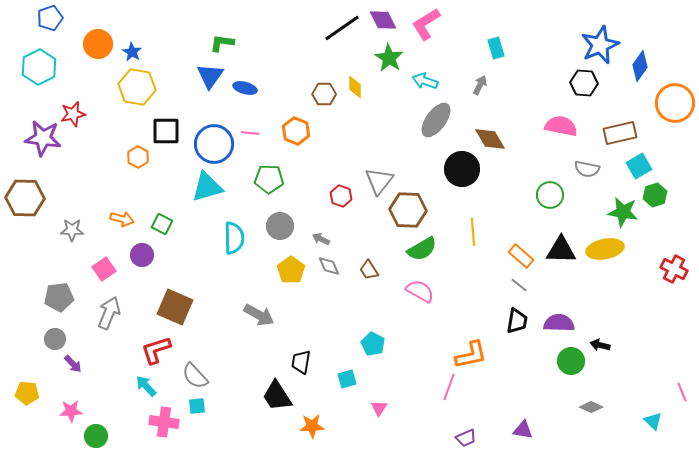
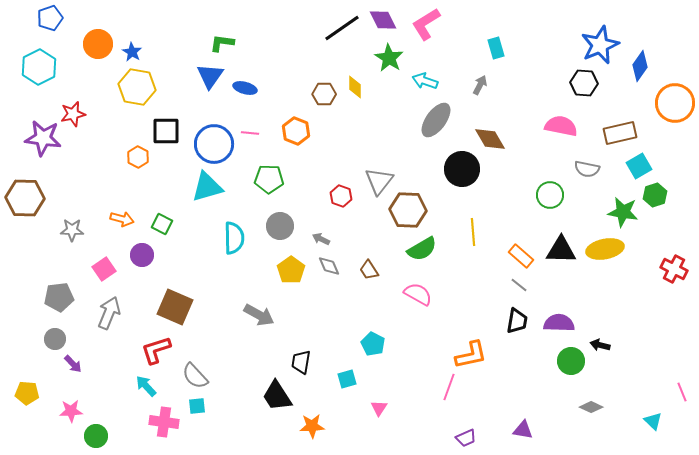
pink semicircle at (420, 291): moved 2 px left, 3 px down
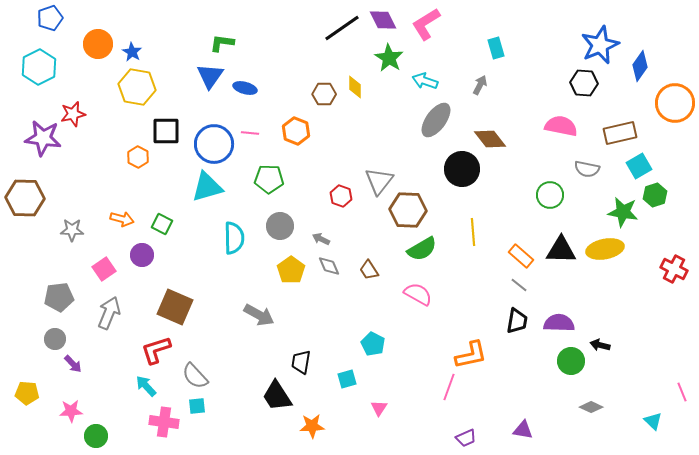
brown diamond at (490, 139): rotated 8 degrees counterclockwise
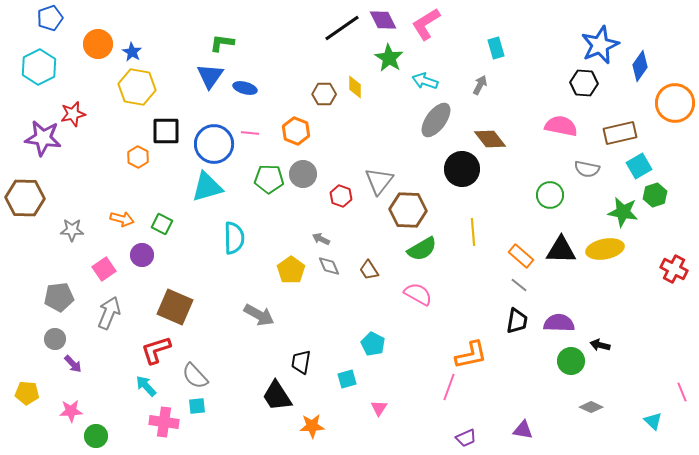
gray circle at (280, 226): moved 23 px right, 52 px up
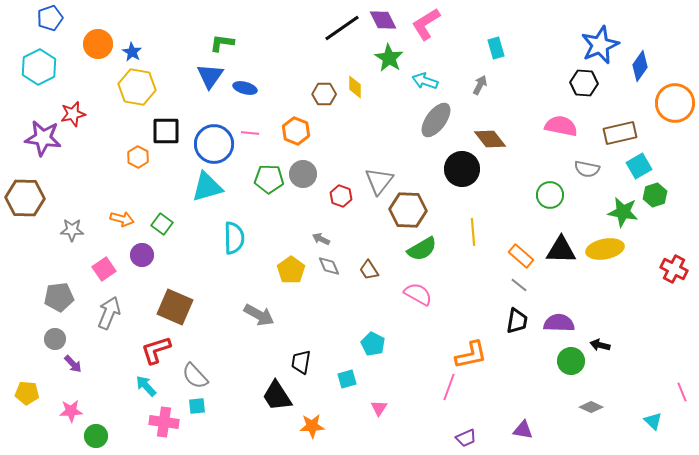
green square at (162, 224): rotated 10 degrees clockwise
